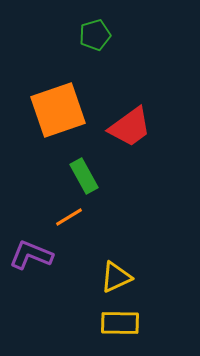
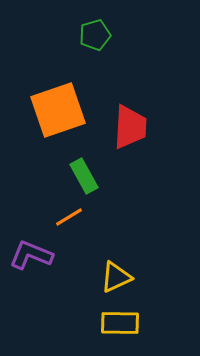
red trapezoid: rotated 51 degrees counterclockwise
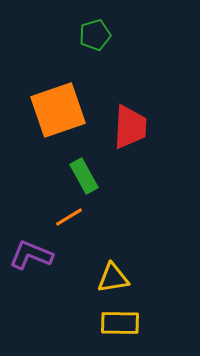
yellow triangle: moved 3 px left, 1 px down; rotated 16 degrees clockwise
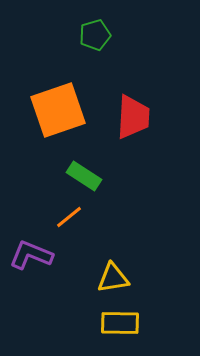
red trapezoid: moved 3 px right, 10 px up
green rectangle: rotated 28 degrees counterclockwise
orange line: rotated 8 degrees counterclockwise
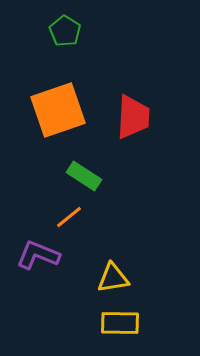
green pentagon: moved 30 px left, 4 px up; rotated 24 degrees counterclockwise
purple L-shape: moved 7 px right
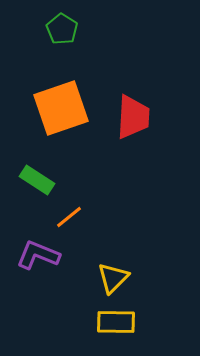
green pentagon: moved 3 px left, 2 px up
orange square: moved 3 px right, 2 px up
green rectangle: moved 47 px left, 4 px down
yellow triangle: rotated 36 degrees counterclockwise
yellow rectangle: moved 4 px left, 1 px up
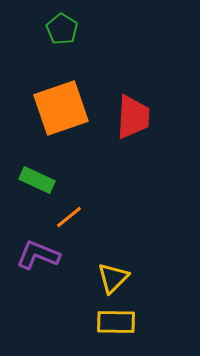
green rectangle: rotated 8 degrees counterclockwise
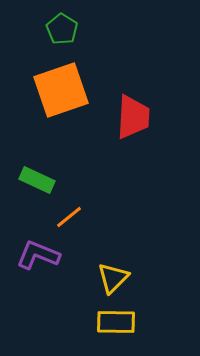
orange square: moved 18 px up
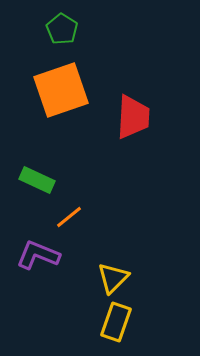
yellow rectangle: rotated 72 degrees counterclockwise
